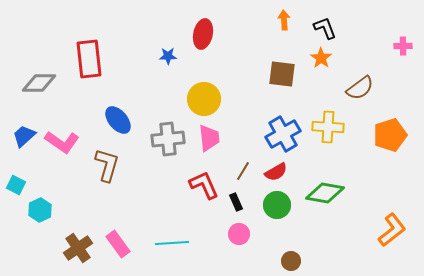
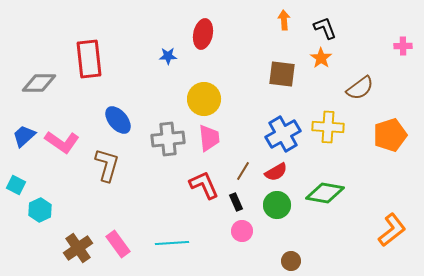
pink circle: moved 3 px right, 3 px up
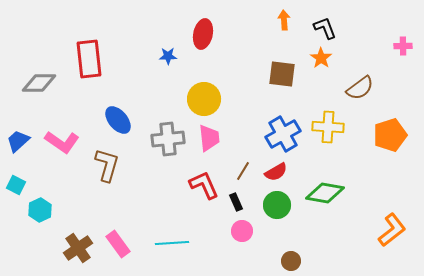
blue trapezoid: moved 6 px left, 5 px down
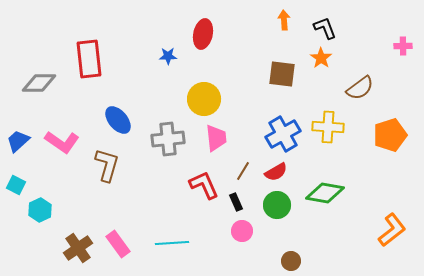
pink trapezoid: moved 7 px right
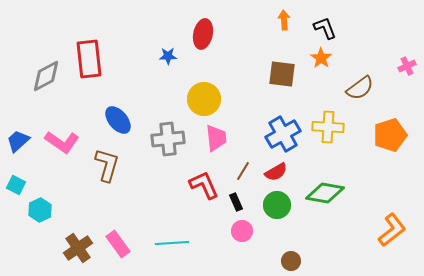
pink cross: moved 4 px right, 20 px down; rotated 24 degrees counterclockwise
gray diamond: moved 7 px right, 7 px up; rotated 28 degrees counterclockwise
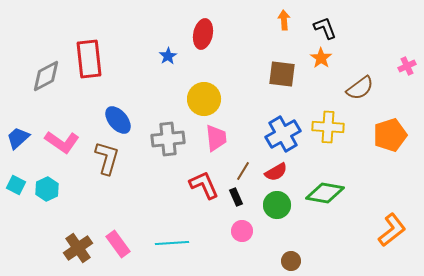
blue star: rotated 30 degrees counterclockwise
blue trapezoid: moved 3 px up
brown L-shape: moved 7 px up
black rectangle: moved 5 px up
cyan hexagon: moved 7 px right, 21 px up
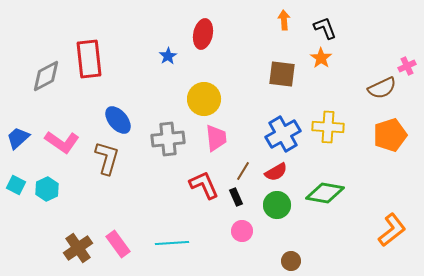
brown semicircle: moved 22 px right; rotated 12 degrees clockwise
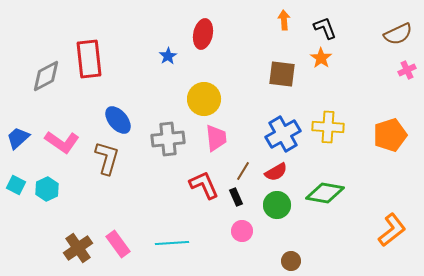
pink cross: moved 4 px down
brown semicircle: moved 16 px right, 54 px up
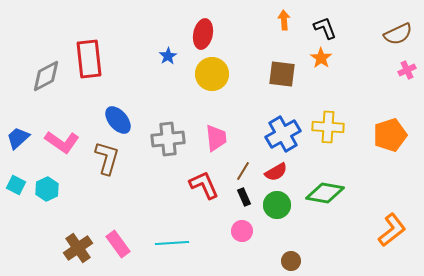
yellow circle: moved 8 px right, 25 px up
black rectangle: moved 8 px right
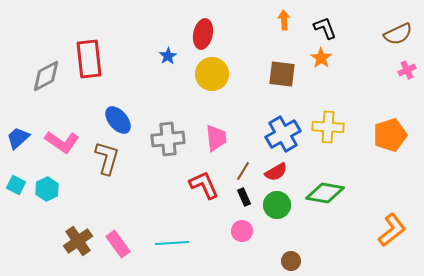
brown cross: moved 7 px up
